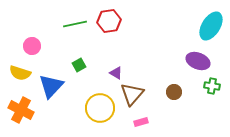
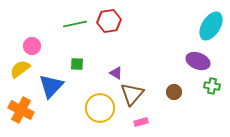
green square: moved 2 px left, 1 px up; rotated 32 degrees clockwise
yellow semicircle: moved 4 px up; rotated 125 degrees clockwise
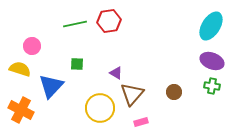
purple ellipse: moved 14 px right
yellow semicircle: rotated 55 degrees clockwise
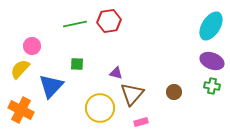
yellow semicircle: rotated 65 degrees counterclockwise
purple triangle: rotated 16 degrees counterclockwise
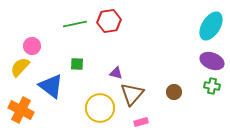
yellow semicircle: moved 2 px up
blue triangle: rotated 36 degrees counterclockwise
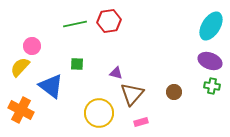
purple ellipse: moved 2 px left
yellow circle: moved 1 px left, 5 px down
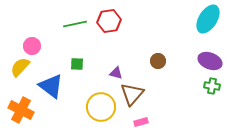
cyan ellipse: moved 3 px left, 7 px up
brown circle: moved 16 px left, 31 px up
yellow circle: moved 2 px right, 6 px up
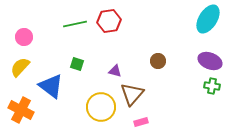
pink circle: moved 8 px left, 9 px up
green square: rotated 16 degrees clockwise
purple triangle: moved 1 px left, 2 px up
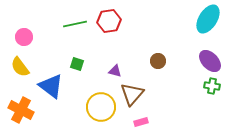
purple ellipse: rotated 25 degrees clockwise
yellow semicircle: rotated 80 degrees counterclockwise
